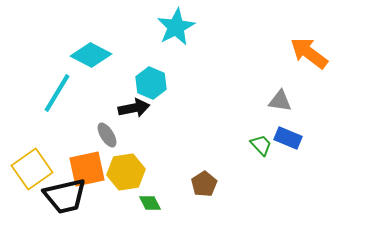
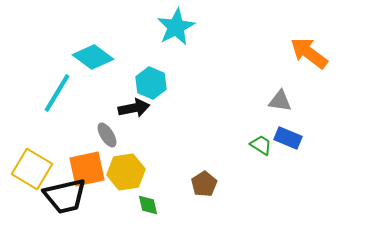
cyan diamond: moved 2 px right, 2 px down; rotated 9 degrees clockwise
green trapezoid: rotated 15 degrees counterclockwise
yellow square: rotated 24 degrees counterclockwise
green diamond: moved 2 px left, 2 px down; rotated 15 degrees clockwise
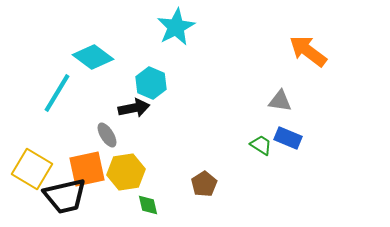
orange arrow: moved 1 px left, 2 px up
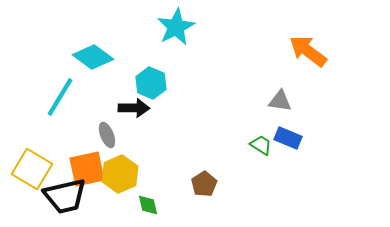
cyan line: moved 3 px right, 4 px down
black arrow: rotated 12 degrees clockwise
gray ellipse: rotated 10 degrees clockwise
yellow hexagon: moved 6 px left, 2 px down; rotated 15 degrees counterclockwise
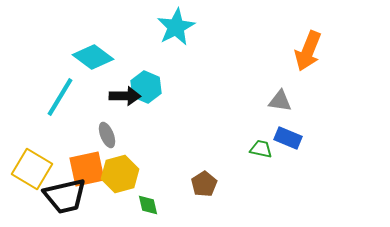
orange arrow: rotated 105 degrees counterclockwise
cyan hexagon: moved 5 px left, 4 px down
black arrow: moved 9 px left, 12 px up
green trapezoid: moved 4 px down; rotated 20 degrees counterclockwise
yellow hexagon: rotated 9 degrees clockwise
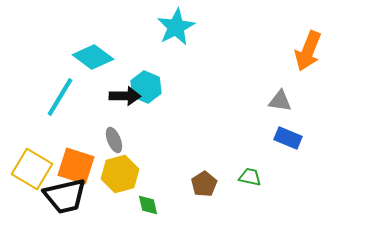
gray ellipse: moved 7 px right, 5 px down
green trapezoid: moved 11 px left, 28 px down
orange square: moved 11 px left, 3 px up; rotated 30 degrees clockwise
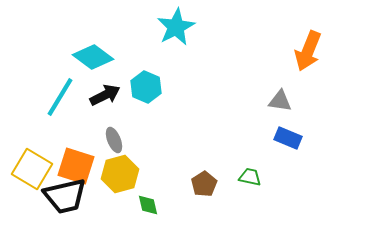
black arrow: moved 20 px left, 1 px up; rotated 28 degrees counterclockwise
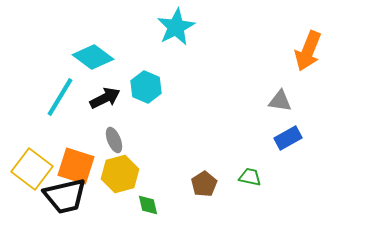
black arrow: moved 3 px down
blue rectangle: rotated 52 degrees counterclockwise
yellow square: rotated 6 degrees clockwise
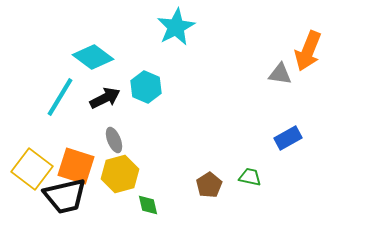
gray triangle: moved 27 px up
brown pentagon: moved 5 px right, 1 px down
